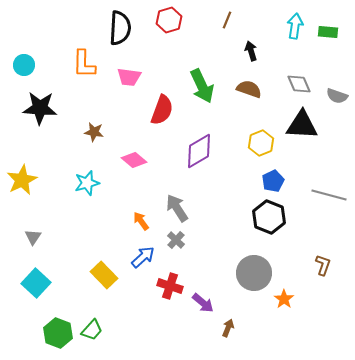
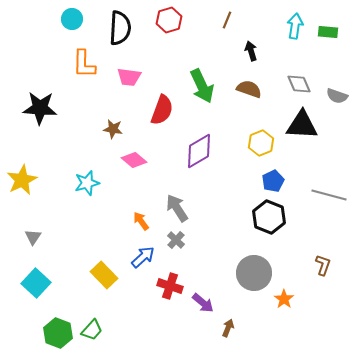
cyan circle: moved 48 px right, 46 px up
brown star: moved 19 px right, 3 px up
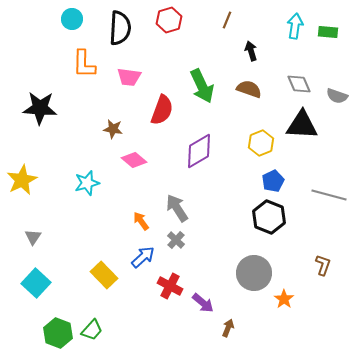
red cross: rotated 10 degrees clockwise
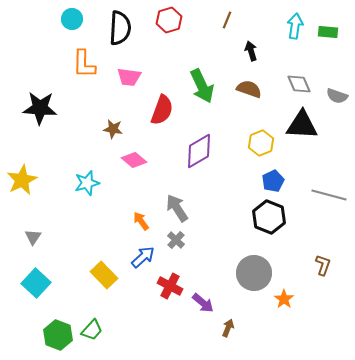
green hexagon: moved 2 px down
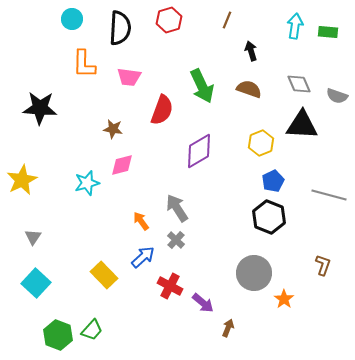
pink diamond: moved 12 px left, 5 px down; rotated 55 degrees counterclockwise
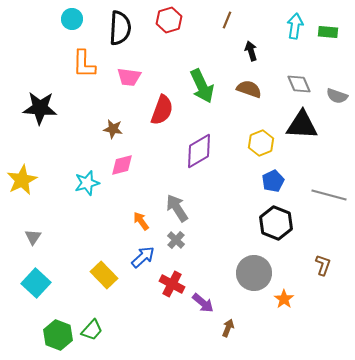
black hexagon: moved 7 px right, 6 px down
red cross: moved 2 px right, 2 px up
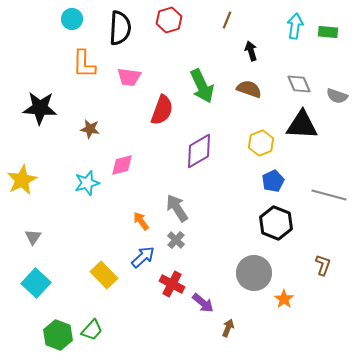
brown star: moved 23 px left
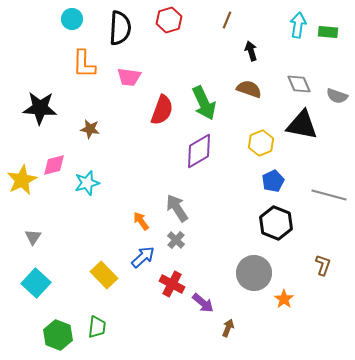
cyan arrow: moved 3 px right, 1 px up
green arrow: moved 2 px right, 17 px down
black triangle: rotated 8 degrees clockwise
pink diamond: moved 68 px left
green trapezoid: moved 5 px right, 3 px up; rotated 35 degrees counterclockwise
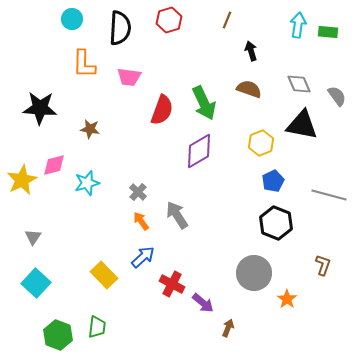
gray semicircle: rotated 145 degrees counterclockwise
gray arrow: moved 7 px down
gray cross: moved 38 px left, 48 px up
orange star: moved 3 px right
